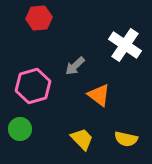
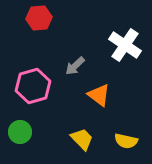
green circle: moved 3 px down
yellow semicircle: moved 2 px down
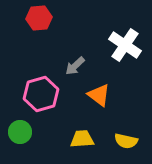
pink hexagon: moved 8 px right, 8 px down
yellow trapezoid: rotated 50 degrees counterclockwise
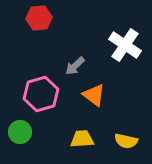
orange triangle: moved 5 px left
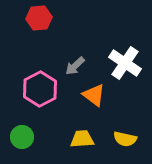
white cross: moved 18 px down
pink hexagon: moved 1 px left, 5 px up; rotated 12 degrees counterclockwise
green circle: moved 2 px right, 5 px down
yellow semicircle: moved 1 px left, 2 px up
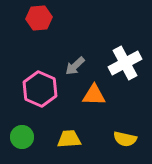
white cross: rotated 28 degrees clockwise
pink hexagon: rotated 8 degrees counterclockwise
orange triangle: rotated 35 degrees counterclockwise
yellow trapezoid: moved 13 px left
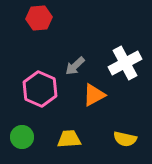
orange triangle: rotated 30 degrees counterclockwise
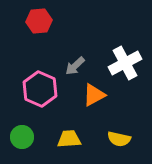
red hexagon: moved 3 px down
yellow semicircle: moved 6 px left
